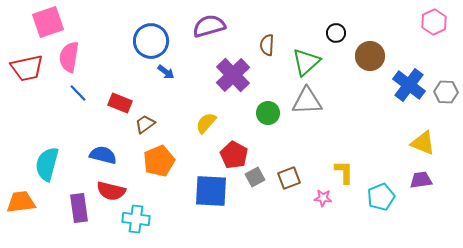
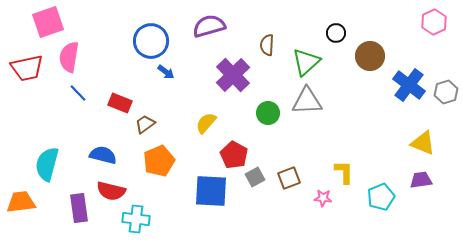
gray hexagon: rotated 20 degrees counterclockwise
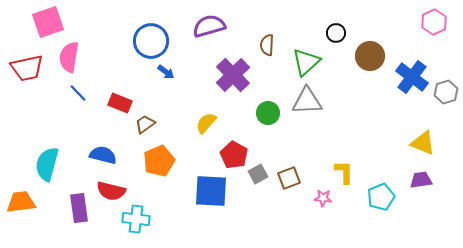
blue cross: moved 3 px right, 8 px up
gray square: moved 3 px right, 3 px up
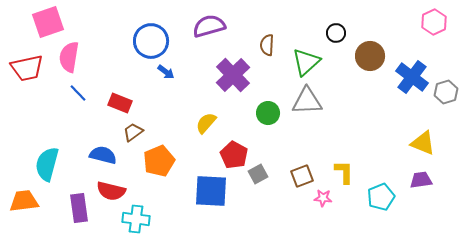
brown trapezoid: moved 12 px left, 8 px down
brown square: moved 13 px right, 2 px up
orange trapezoid: moved 3 px right, 1 px up
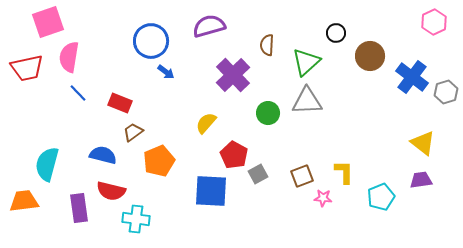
yellow triangle: rotated 16 degrees clockwise
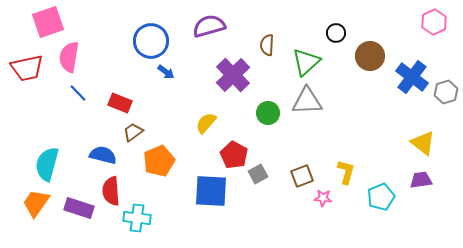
yellow L-shape: moved 2 px right; rotated 15 degrees clockwise
red semicircle: rotated 72 degrees clockwise
orange trapezoid: moved 12 px right, 2 px down; rotated 48 degrees counterclockwise
purple rectangle: rotated 64 degrees counterclockwise
cyan cross: moved 1 px right, 1 px up
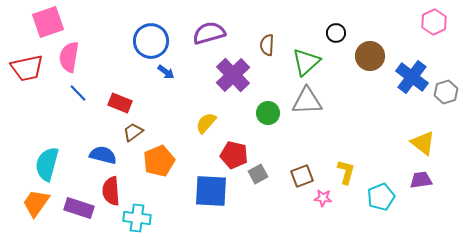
purple semicircle: moved 7 px down
red pentagon: rotated 16 degrees counterclockwise
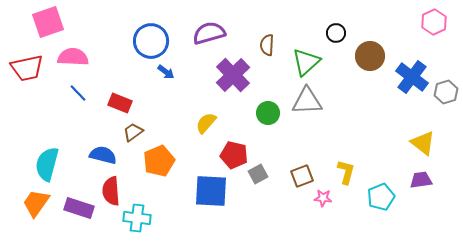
pink semicircle: moved 4 px right; rotated 84 degrees clockwise
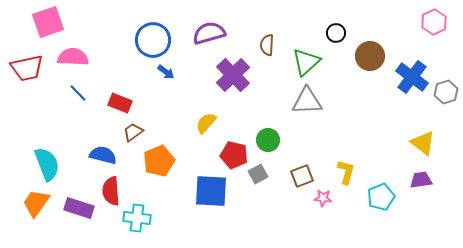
blue circle: moved 2 px right, 1 px up
green circle: moved 27 px down
cyan semicircle: rotated 144 degrees clockwise
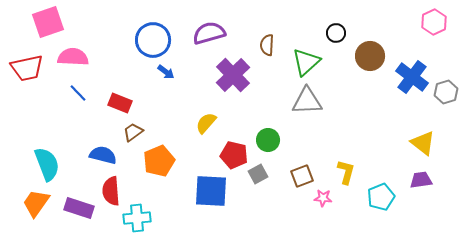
cyan cross: rotated 12 degrees counterclockwise
